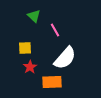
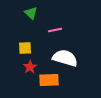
green triangle: moved 3 px left, 3 px up
pink line: rotated 72 degrees counterclockwise
white semicircle: rotated 115 degrees counterclockwise
orange rectangle: moved 3 px left, 2 px up
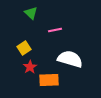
yellow square: moved 1 px left; rotated 32 degrees counterclockwise
white semicircle: moved 5 px right, 1 px down
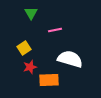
green triangle: rotated 16 degrees clockwise
red star: rotated 16 degrees clockwise
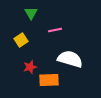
yellow square: moved 3 px left, 8 px up
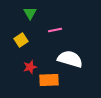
green triangle: moved 1 px left
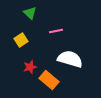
green triangle: rotated 16 degrees counterclockwise
pink line: moved 1 px right, 1 px down
orange rectangle: rotated 42 degrees clockwise
